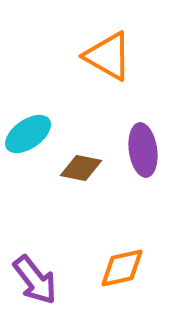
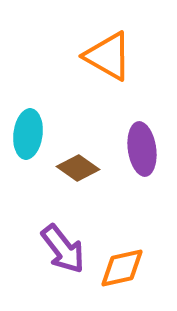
cyan ellipse: rotated 48 degrees counterclockwise
purple ellipse: moved 1 px left, 1 px up
brown diamond: moved 3 px left; rotated 24 degrees clockwise
purple arrow: moved 28 px right, 31 px up
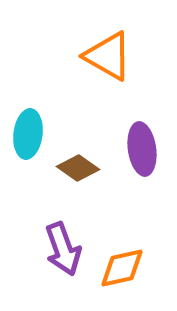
purple arrow: rotated 18 degrees clockwise
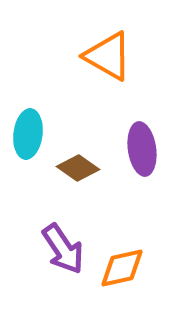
purple arrow: rotated 14 degrees counterclockwise
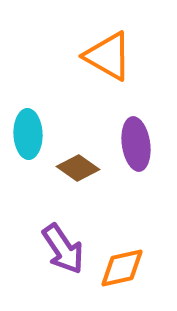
cyan ellipse: rotated 9 degrees counterclockwise
purple ellipse: moved 6 px left, 5 px up
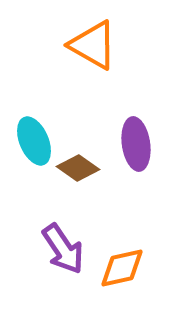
orange triangle: moved 15 px left, 11 px up
cyan ellipse: moved 6 px right, 7 px down; rotated 21 degrees counterclockwise
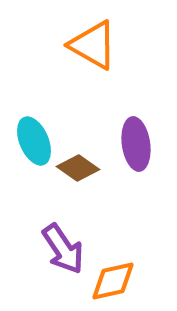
orange diamond: moved 9 px left, 13 px down
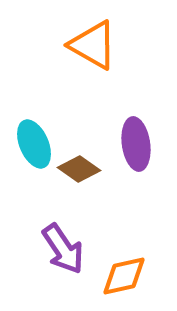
cyan ellipse: moved 3 px down
brown diamond: moved 1 px right, 1 px down
orange diamond: moved 11 px right, 5 px up
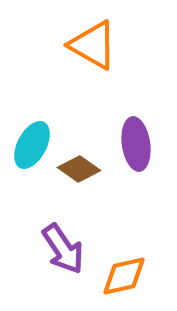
cyan ellipse: moved 2 px left, 1 px down; rotated 51 degrees clockwise
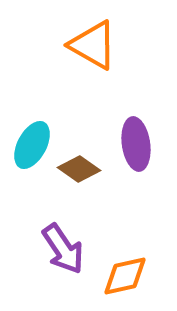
orange diamond: moved 1 px right
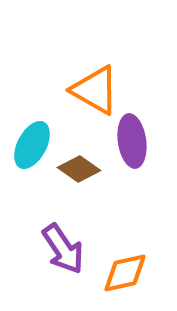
orange triangle: moved 2 px right, 45 px down
purple ellipse: moved 4 px left, 3 px up
orange diamond: moved 3 px up
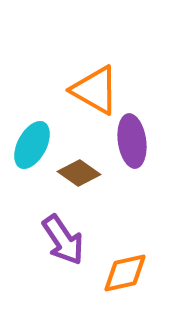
brown diamond: moved 4 px down
purple arrow: moved 9 px up
